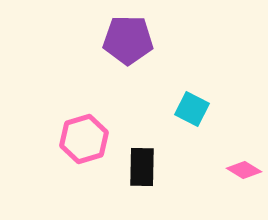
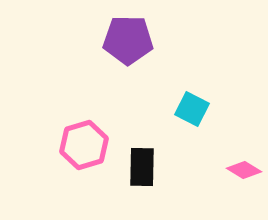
pink hexagon: moved 6 px down
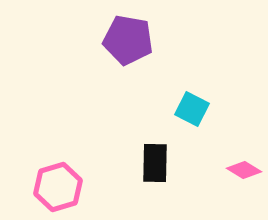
purple pentagon: rotated 9 degrees clockwise
pink hexagon: moved 26 px left, 42 px down
black rectangle: moved 13 px right, 4 px up
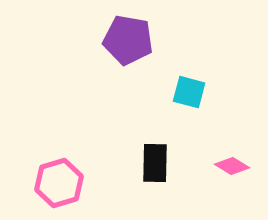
cyan square: moved 3 px left, 17 px up; rotated 12 degrees counterclockwise
pink diamond: moved 12 px left, 4 px up
pink hexagon: moved 1 px right, 4 px up
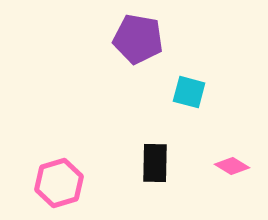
purple pentagon: moved 10 px right, 1 px up
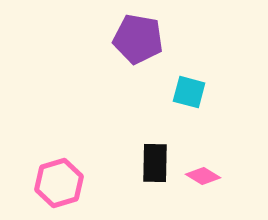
pink diamond: moved 29 px left, 10 px down
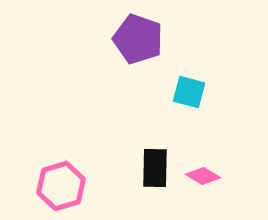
purple pentagon: rotated 9 degrees clockwise
black rectangle: moved 5 px down
pink hexagon: moved 2 px right, 3 px down
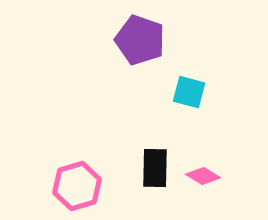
purple pentagon: moved 2 px right, 1 px down
pink hexagon: moved 16 px right
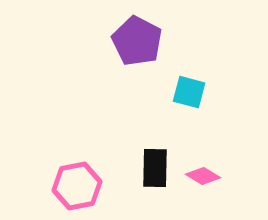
purple pentagon: moved 3 px left, 1 px down; rotated 9 degrees clockwise
pink hexagon: rotated 6 degrees clockwise
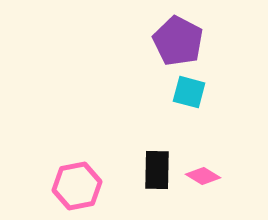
purple pentagon: moved 41 px right
black rectangle: moved 2 px right, 2 px down
